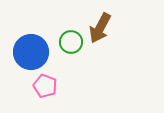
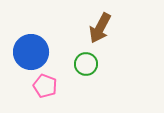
green circle: moved 15 px right, 22 px down
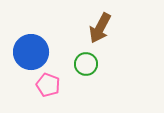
pink pentagon: moved 3 px right, 1 px up
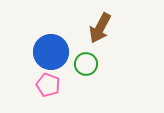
blue circle: moved 20 px right
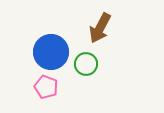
pink pentagon: moved 2 px left, 2 px down
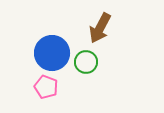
blue circle: moved 1 px right, 1 px down
green circle: moved 2 px up
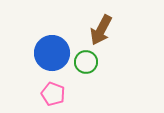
brown arrow: moved 1 px right, 2 px down
pink pentagon: moved 7 px right, 7 px down
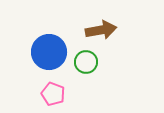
brown arrow: rotated 128 degrees counterclockwise
blue circle: moved 3 px left, 1 px up
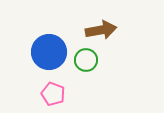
green circle: moved 2 px up
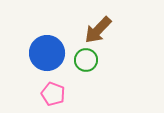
brown arrow: moved 3 px left; rotated 144 degrees clockwise
blue circle: moved 2 px left, 1 px down
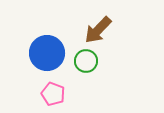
green circle: moved 1 px down
